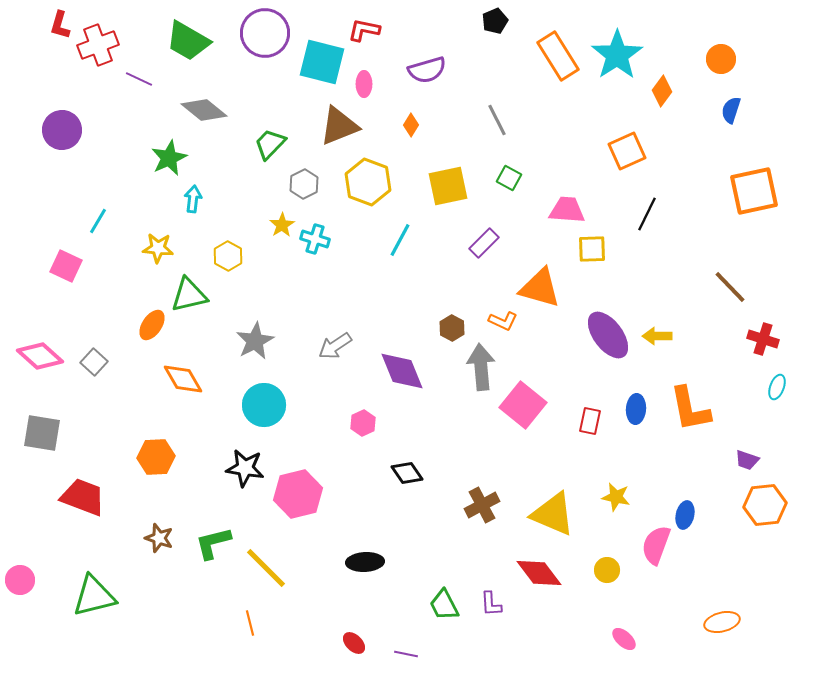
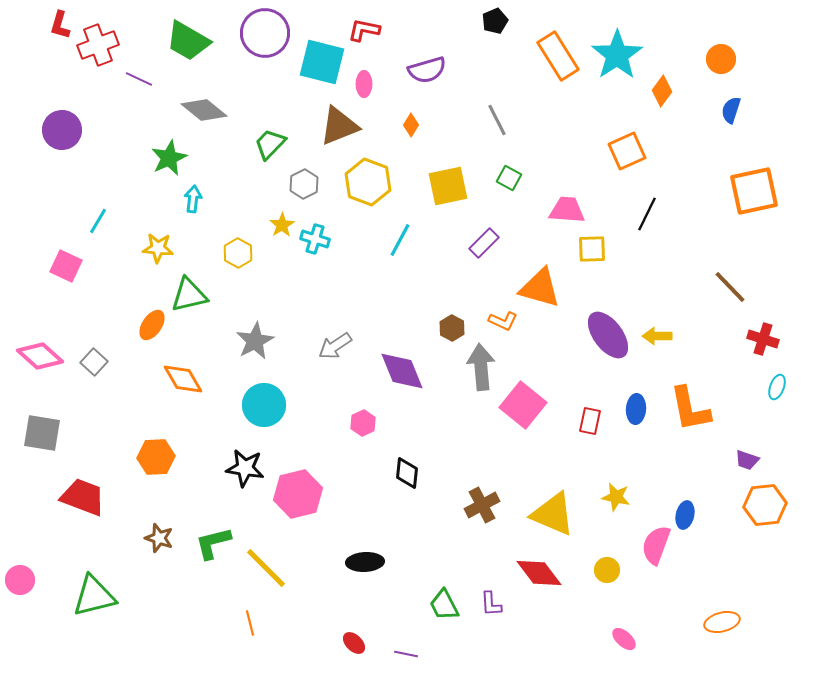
yellow hexagon at (228, 256): moved 10 px right, 3 px up
black diamond at (407, 473): rotated 40 degrees clockwise
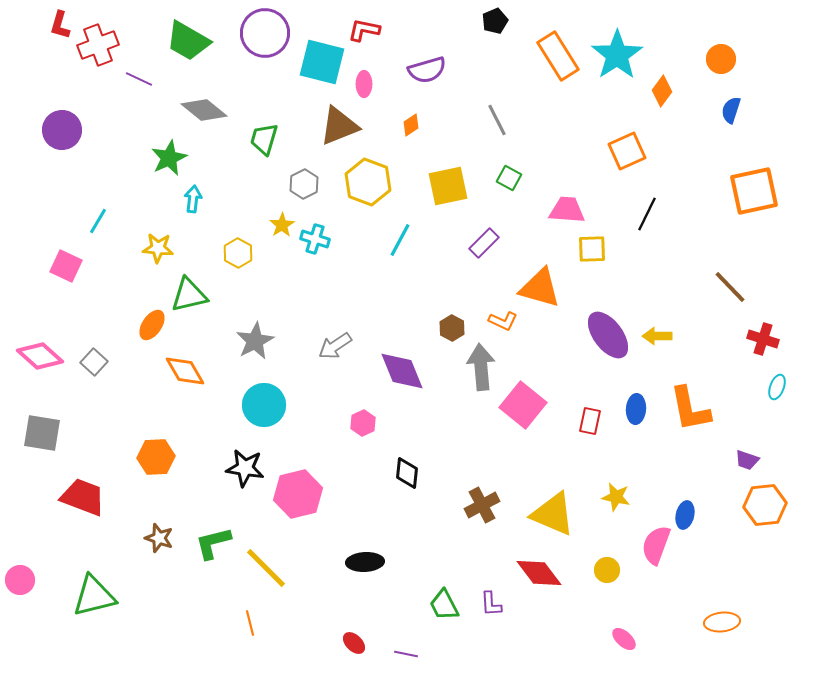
orange diamond at (411, 125): rotated 25 degrees clockwise
green trapezoid at (270, 144): moved 6 px left, 5 px up; rotated 28 degrees counterclockwise
orange diamond at (183, 379): moved 2 px right, 8 px up
orange ellipse at (722, 622): rotated 8 degrees clockwise
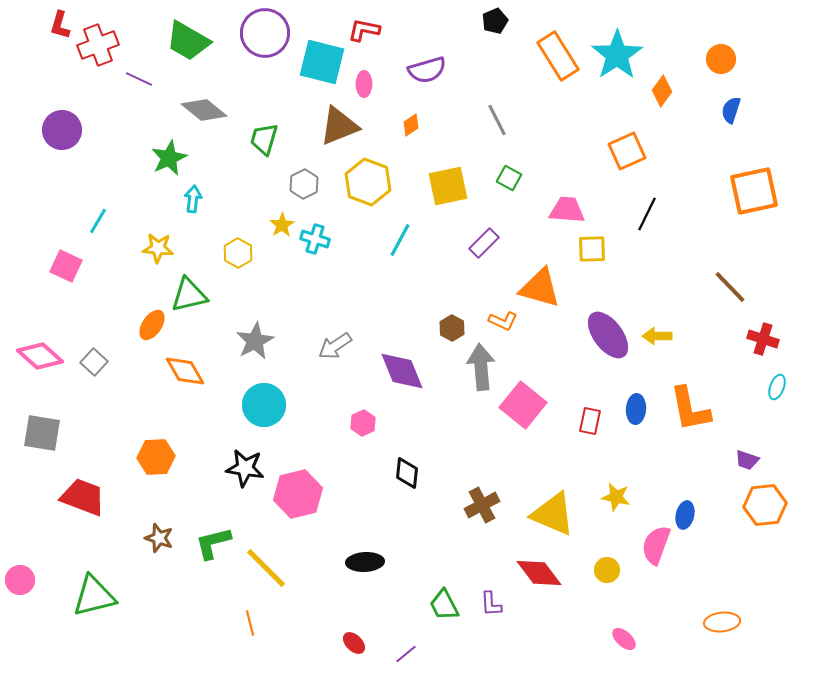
purple line at (406, 654): rotated 50 degrees counterclockwise
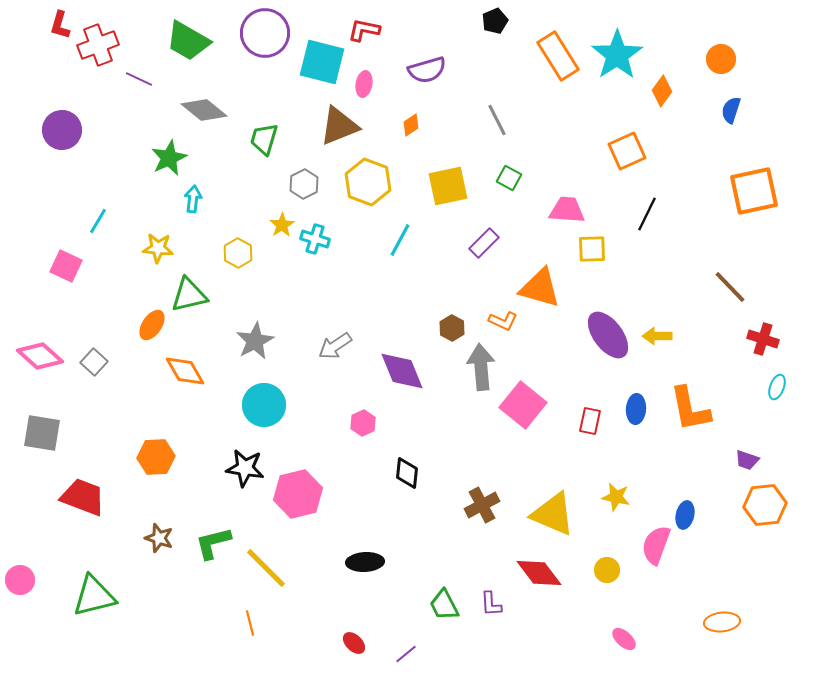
pink ellipse at (364, 84): rotated 10 degrees clockwise
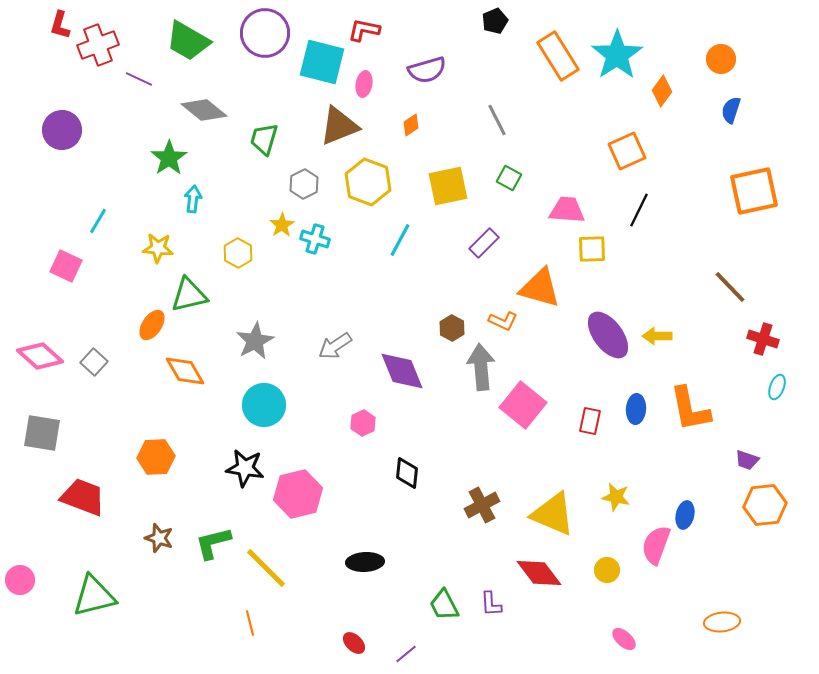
green star at (169, 158): rotated 9 degrees counterclockwise
black line at (647, 214): moved 8 px left, 4 px up
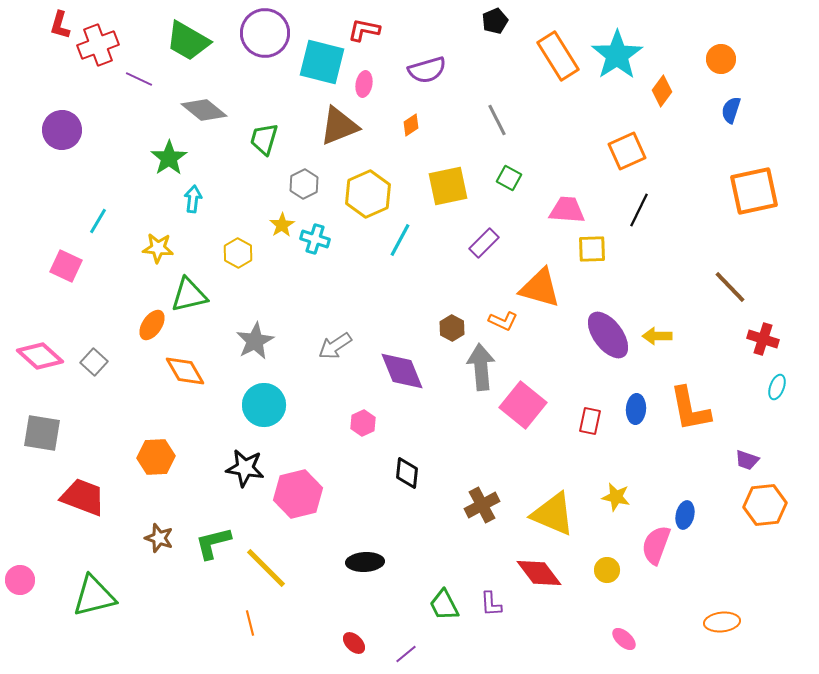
yellow hexagon at (368, 182): moved 12 px down; rotated 15 degrees clockwise
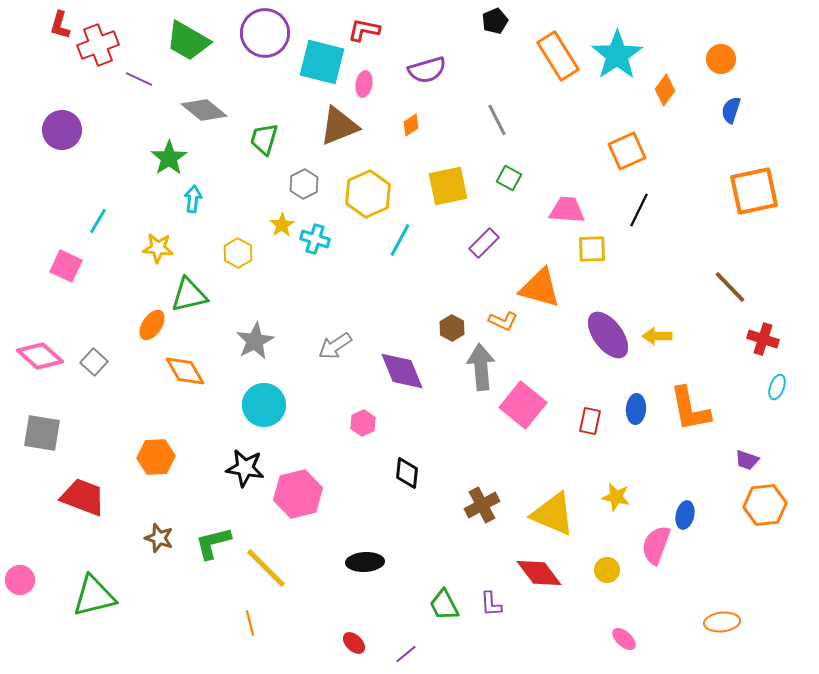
orange diamond at (662, 91): moved 3 px right, 1 px up
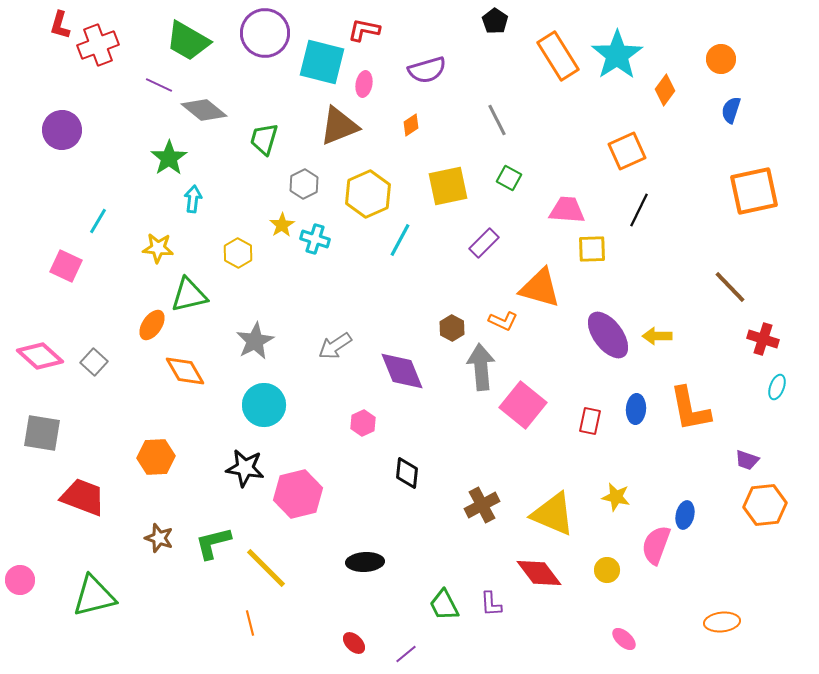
black pentagon at (495, 21): rotated 15 degrees counterclockwise
purple line at (139, 79): moved 20 px right, 6 px down
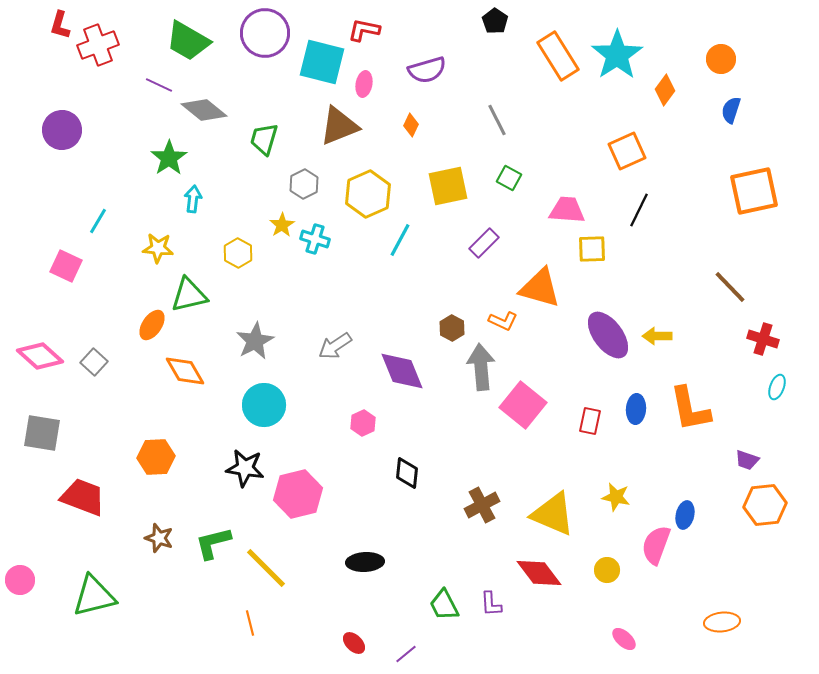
orange diamond at (411, 125): rotated 30 degrees counterclockwise
